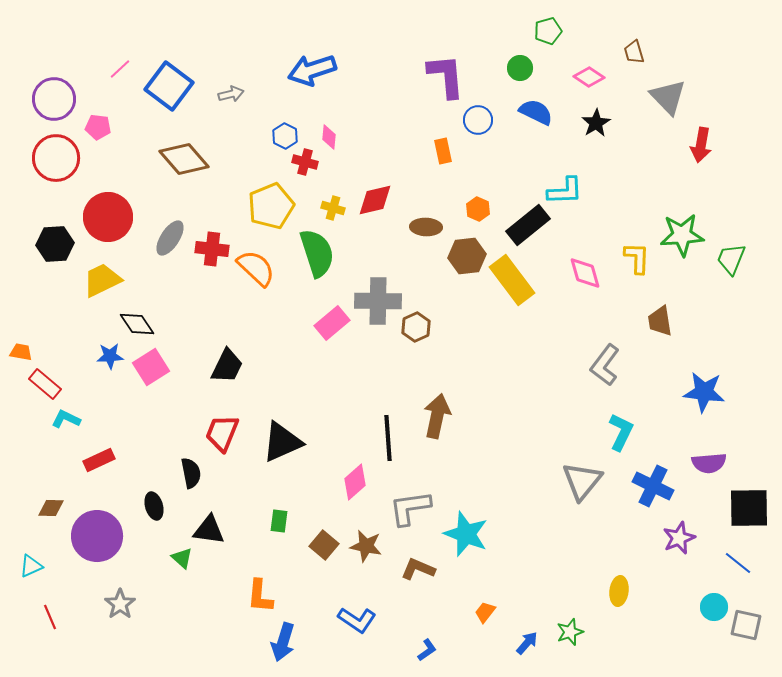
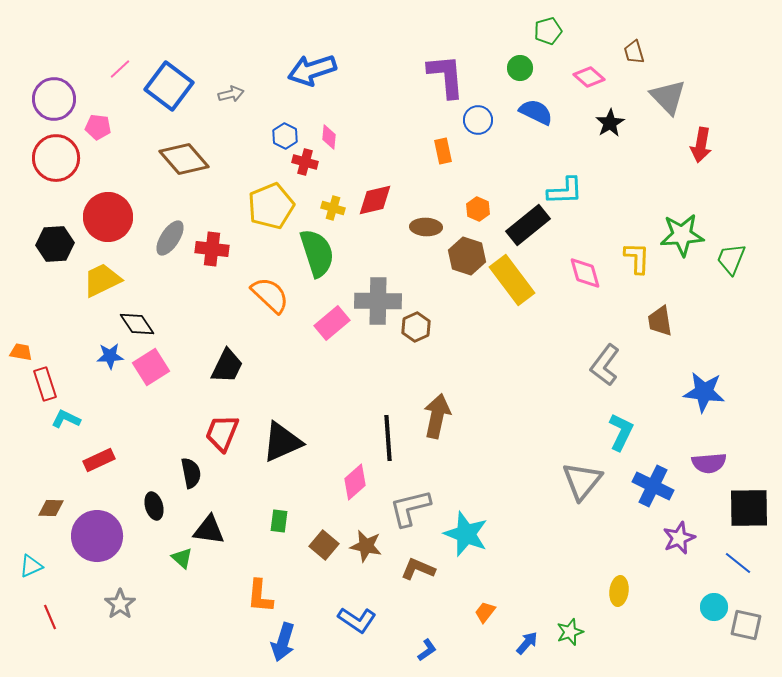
pink diamond at (589, 77): rotated 8 degrees clockwise
black star at (596, 123): moved 14 px right
brown hexagon at (467, 256): rotated 24 degrees clockwise
orange semicircle at (256, 268): moved 14 px right, 27 px down
red rectangle at (45, 384): rotated 32 degrees clockwise
gray L-shape at (410, 508): rotated 6 degrees counterclockwise
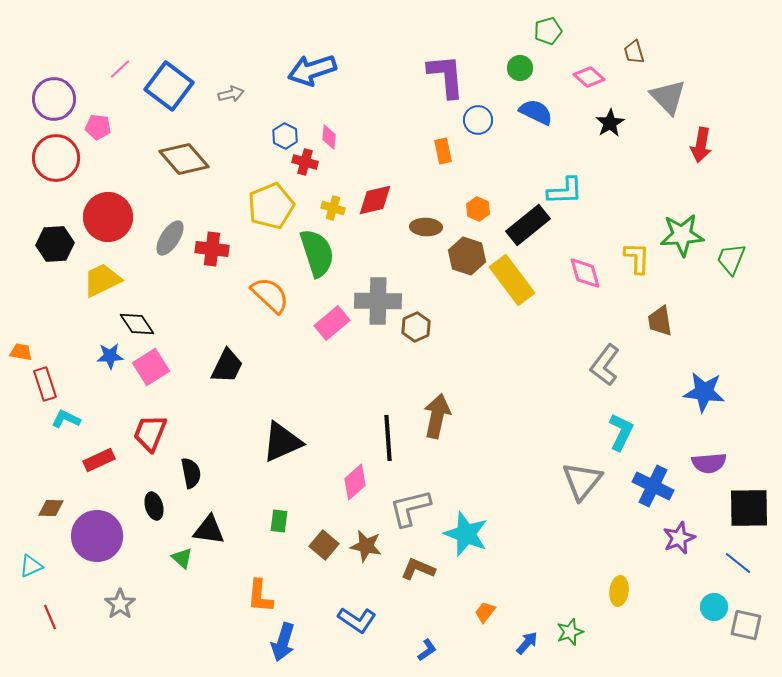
red trapezoid at (222, 433): moved 72 px left
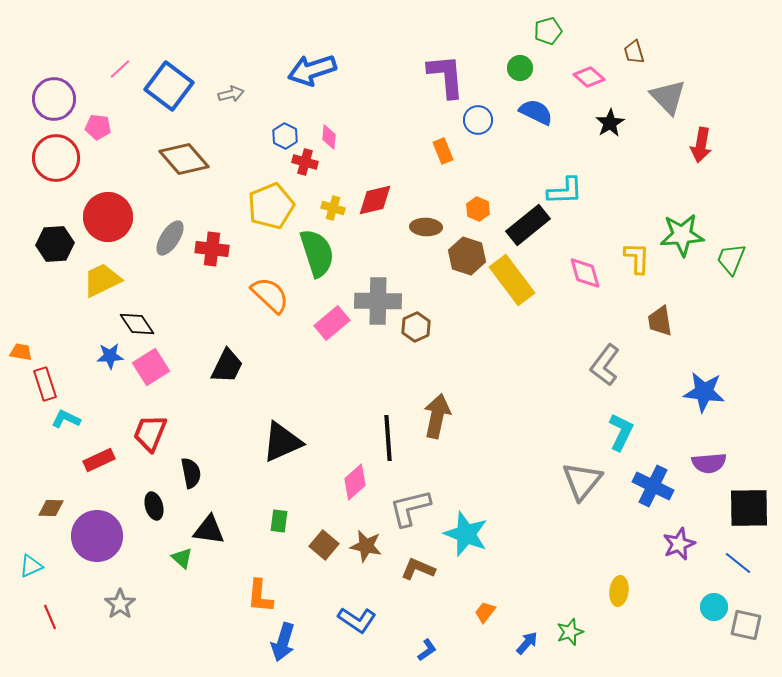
orange rectangle at (443, 151): rotated 10 degrees counterclockwise
purple star at (679, 538): moved 6 px down
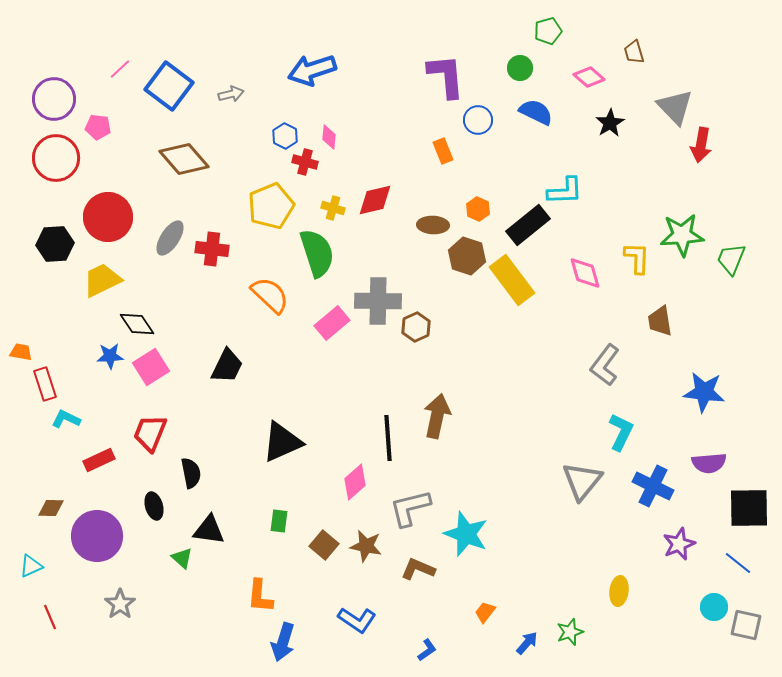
gray triangle at (668, 97): moved 7 px right, 10 px down
brown ellipse at (426, 227): moved 7 px right, 2 px up
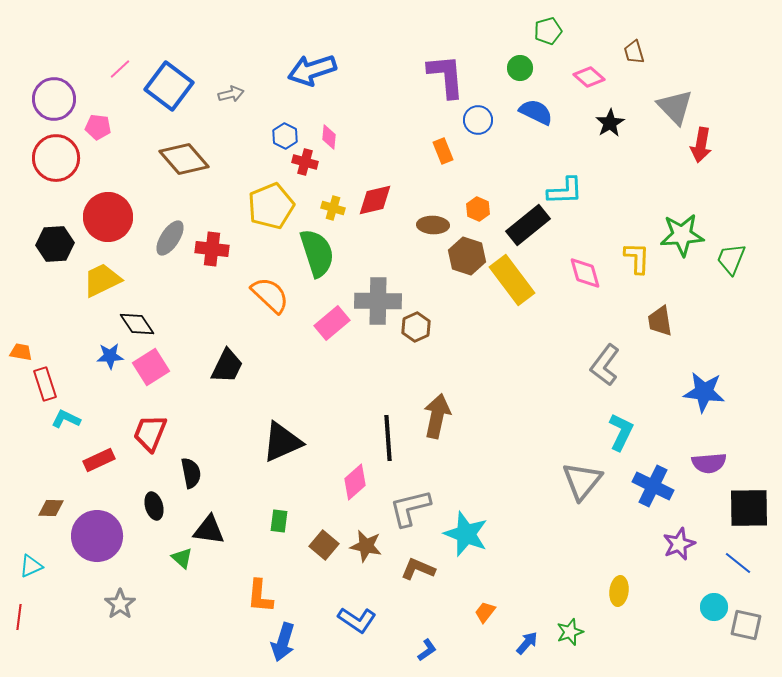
red line at (50, 617): moved 31 px left; rotated 30 degrees clockwise
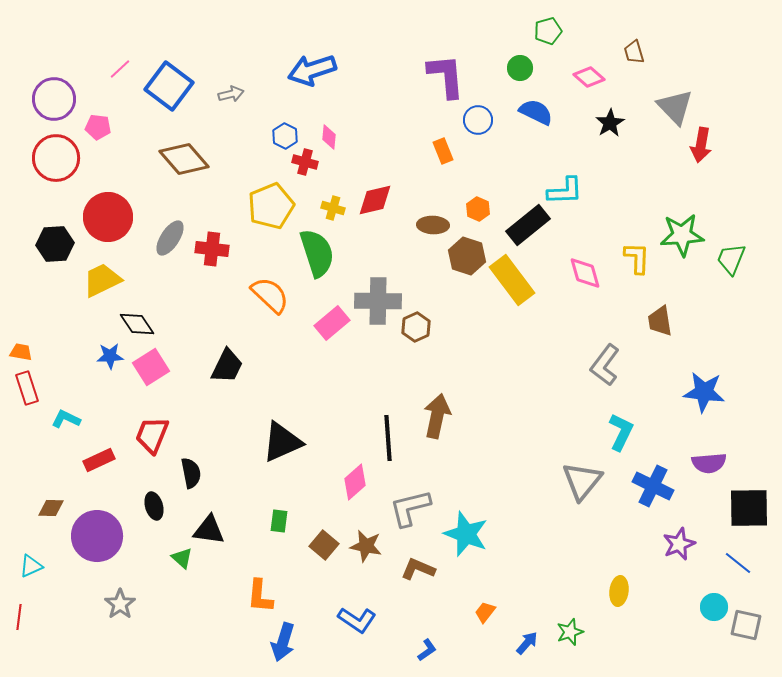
red rectangle at (45, 384): moved 18 px left, 4 px down
red trapezoid at (150, 433): moved 2 px right, 2 px down
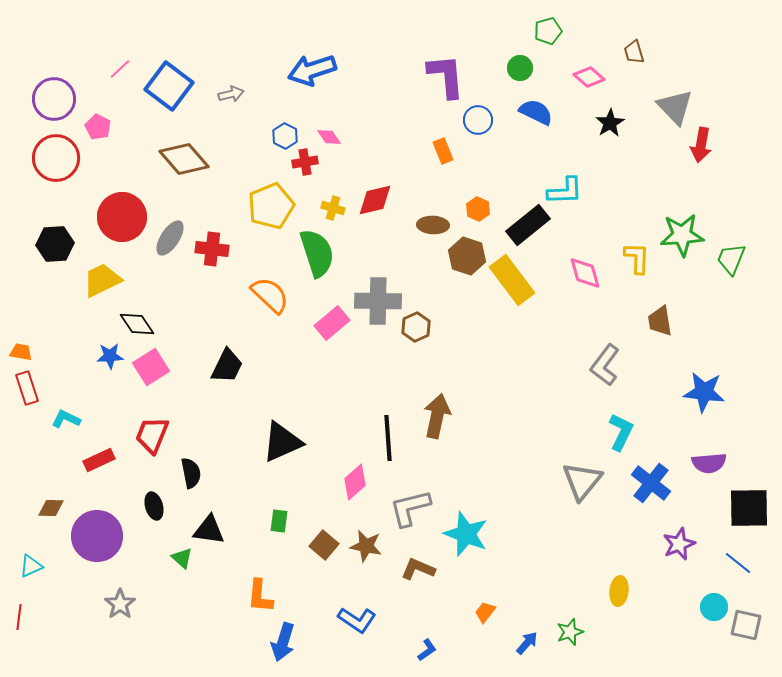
pink pentagon at (98, 127): rotated 20 degrees clockwise
pink diamond at (329, 137): rotated 40 degrees counterclockwise
red cross at (305, 162): rotated 25 degrees counterclockwise
red circle at (108, 217): moved 14 px right
blue cross at (653, 486): moved 2 px left, 3 px up; rotated 12 degrees clockwise
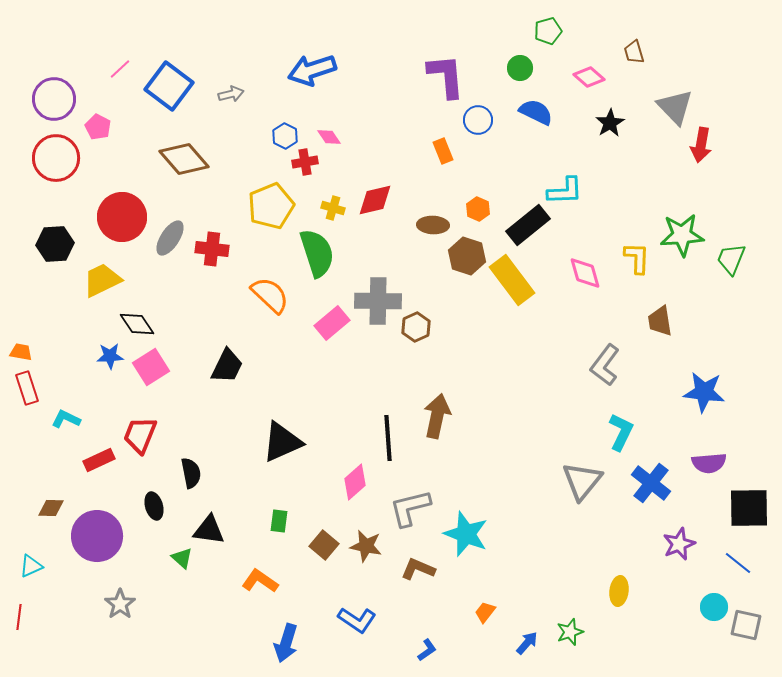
red trapezoid at (152, 435): moved 12 px left
orange L-shape at (260, 596): moved 15 px up; rotated 120 degrees clockwise
blue arrow at (283, 642): moved 3 px right, 1 px down
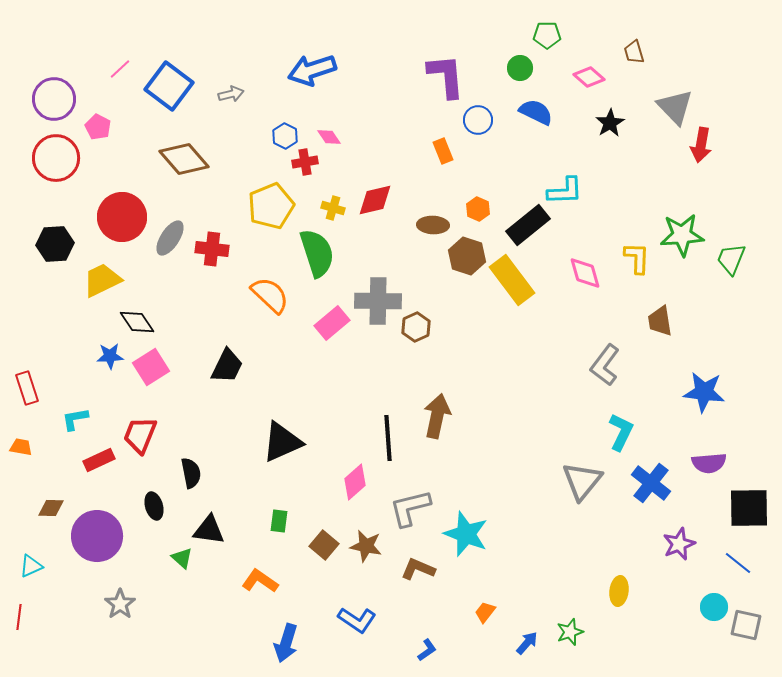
green pentagon at (548, 31): moved 1 px left, 4 px down; rotated 16 degrees clockwise
black diamond at (137, 324): moved 2 px up
orange trapezoid at (21, 352): moved 95 px down
cyan L-shape at (66, 419): moved 9 px right; rotated 36 degrees counterclockwise
